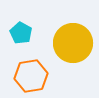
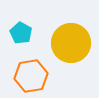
yellow circle: moved 2 px left
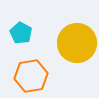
yellow circle: moved 6 px right
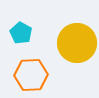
orange hexagon: moved 1 px up; rotated 8 degrees clockwise
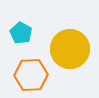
yellow circle: moved 7 px left, 6 px down
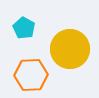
cyan pentagon: moved 3 px right, 5 px up
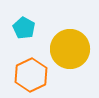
orange hexagon: rotated 24 degrees counterclockwise
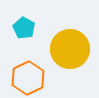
orange hexagon: moved 3 px left, 3 px down
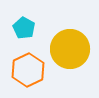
orange hexagon: moved 8 px up
